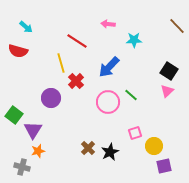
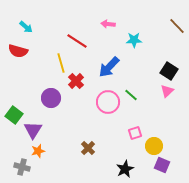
black star: moved 15 px right, 17 px down
purple square: moved 2 px left, 1 px up; rotated 35 degrees clockwise
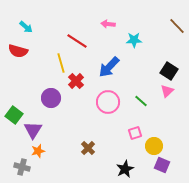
green line: moved 10 px right, 6 px down
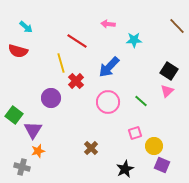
brown cross: moved 3 px right
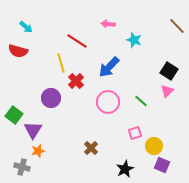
cyan star: rotated 21 degrees clockwise
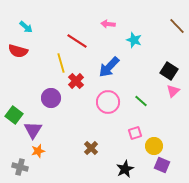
pink triangle: moved 6 px right
gray cross: moved 2 px left
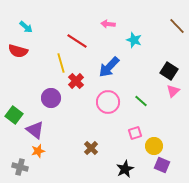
purple triangle: moved 2 px right; rotated 24 degrees counterclockwise
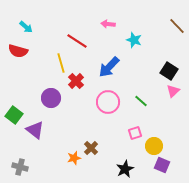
orange star: moved 36 px right, 7 px down
